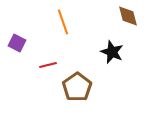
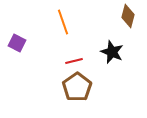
brown diamond: rotated 30 degrees clockwise
red line: moved 26 px right, 4 px up
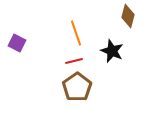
orange line: moved 13 px right, 11 px down
black star: moved 1 px up
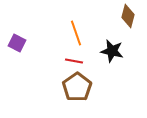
black star: rotated 10 degrees counterclockwise
red line: rotated 24 degrees clockwise
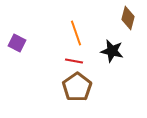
brown diamond: moved 2 px down
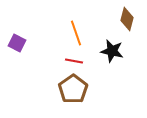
brown diamond: moved 1 px left, 1 px down
brown pentagon: moved 4 px left, 2 px down
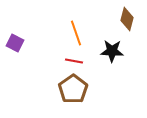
purple square: moved 2 px left
black star: rotated 10 degrees counterclockwise
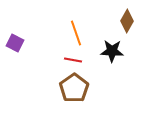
brown diamond: moved 2 px down; rotated 15 degrees clockwise
red line: moved 1 px left, 1 px up
brown pentagon: moved 1 px right, 1 px up
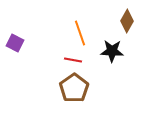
orange line: moved 4 px right
